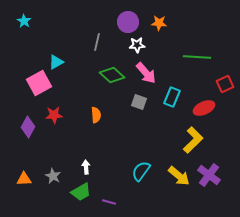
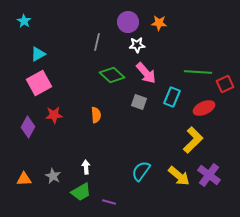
green line: moved 1 px right, 15 px down
cyan triangle: moved 18 px left, 8 px up
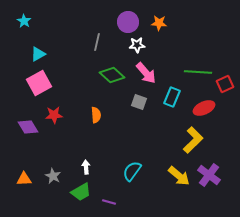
purple diamond: rotated 60 degrees counterclockwise
cyan semicircle: moved 9 px left
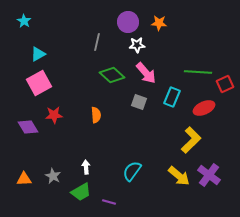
yellow L-shape: moved 2 px left
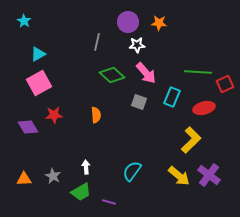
red ellipse: rotated 10 degrees clockwise
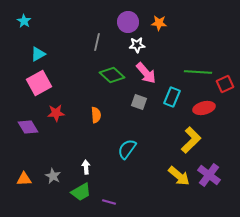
red star: moved 2 px right, 2 px up
cyan semicircle: moved 5 px left, 22 px up
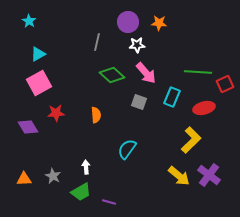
cyan star: moved 5 px right
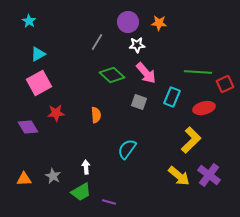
gray line: rotated 18 degrees clockwise
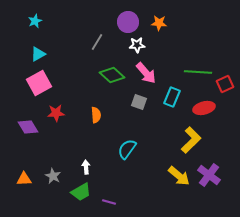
cyan star: moved 6 px right; rotated 16 degrees clockwise
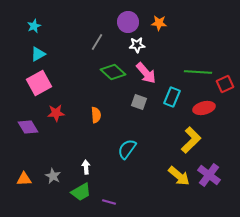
cyan star: moved 1 px left, 5 px down
green diamond: moved 1 px right, 3 px up
